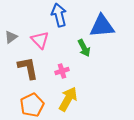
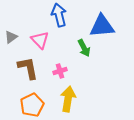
pink cross: moved 2 px left
yellow arrow: rotated 20 degrees counterclockwise
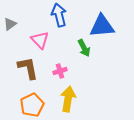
gray triangle: moved 1 px left, 13 px up
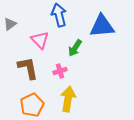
green arrow: moved 9 px left; rotated 60 degrees clockwise
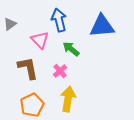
blue arrow: moved 5 px down
green arrow: moved 4 px left, 1 px down; rotated 96 degrees clockwise
pink cross: rotated 24 degrees counterclockwise
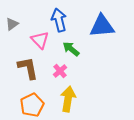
gray triangle: moved 2 px right
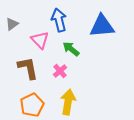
yellow arrow: moved 3 px down
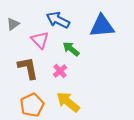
blue arrow: moved 1 px left; rotated 50 degrees counterclockwise
gray triangle: moved 1 px right
yellow arrow: rotated 60 degrees counterclockwise
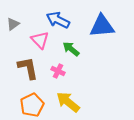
pink cross: moved 2 px left; rotated 24 degrees counterclockwise
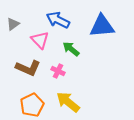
brown L-shape: rotated 125 degrees clockwise
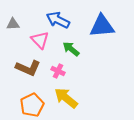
gray triangle: rotated 32 degrees clockwise
yellow arrow: moved 2 px left, 4 px up
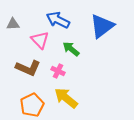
blue triangle: rotated 32 degrees counterclockwise
